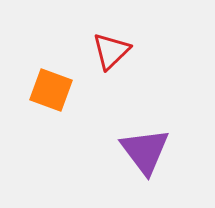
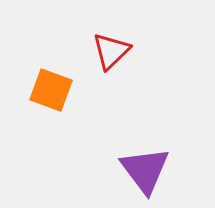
purple triangle: moved 19 px down
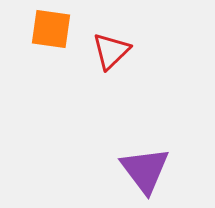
orange square: moved 61 px up; rotated 12 degrees counterclockwise
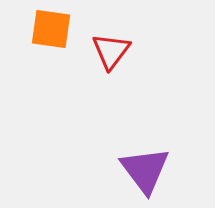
red triangle: rotated 9 degrees counterclockwise
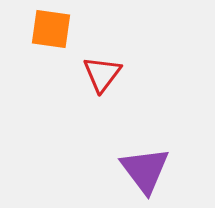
red triangle: moved 9 px left, 23 px down
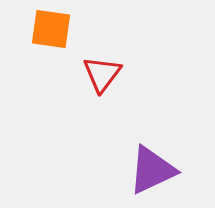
purple triangle: moved 7 px right; rotated 42 degrees clockwise
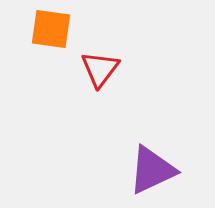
red triangle: moved 2 px left, 5 px up
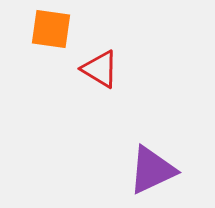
red triangle: rotated 36 degrees counterclockwise
